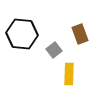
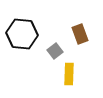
gray square: moved 1 px right, 1 px down
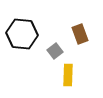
yellow rectangle: moved 1 px left, 1 px down
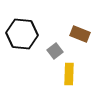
brown rectangle: rotated 48 degrees counterclockwise
yellow rectangle: moved 1 px right, 1 px up
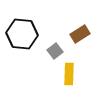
brown rectangle: rotated 54 degrees counterclockwise
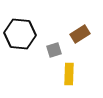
black hexagon: moved 2 px left
gray square: moved 1 px left, 1 px up; rotated 21 degrees clockwise
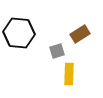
black hexagon: moved 1 px left, 1 px up
gray square: moved 3 px right, 1 px down
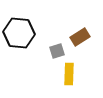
brown rectangle: moved 3 px down
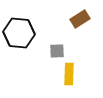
brown rectangle: moved 18 px up
gray square: rotated 14 degrees clockwise
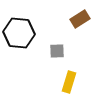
yellow rectangle: moved 8 px down; rotated 15 degrees clockwise
